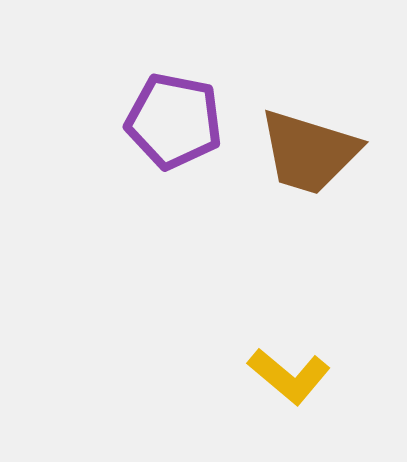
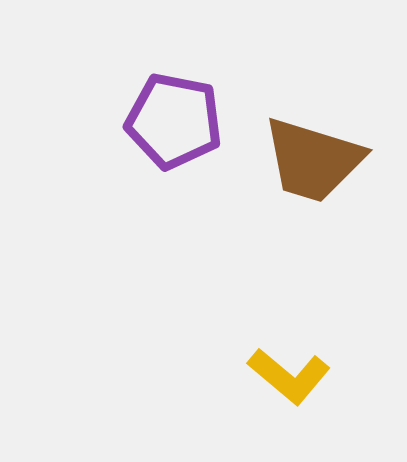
brown trapezoid: moved 4 px right, 8 px down
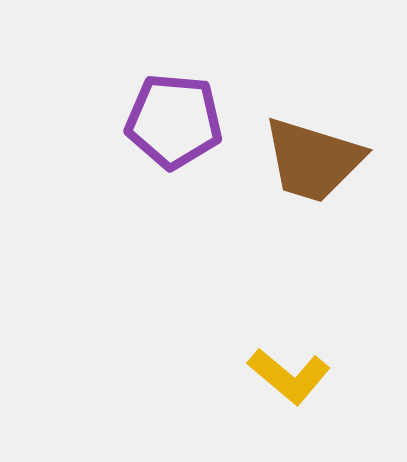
purple pentagon: rotated 6 degrees counterclockwise
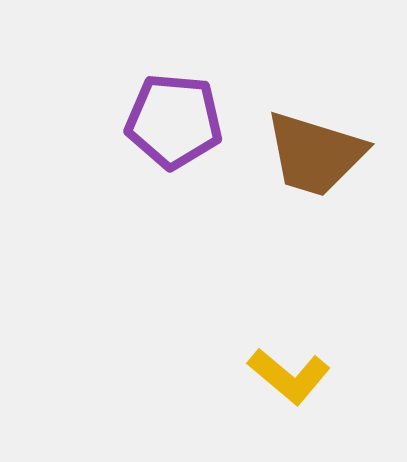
brown trapezoid: moved 2 px right, 6 px up
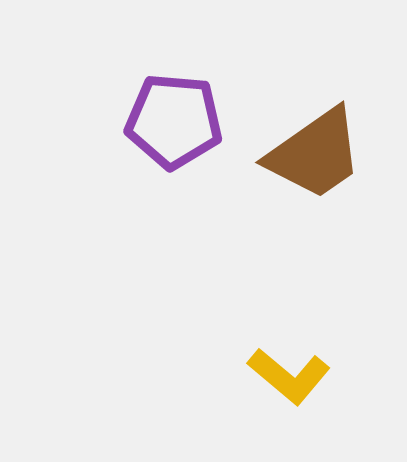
brown trapezoid: rotated 52 degrees counterclockwise
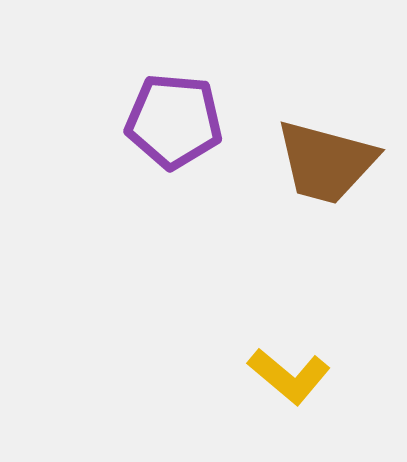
brown trapezoid: moved 11 px right, 8 px down; rotated 50 degrees clockwise
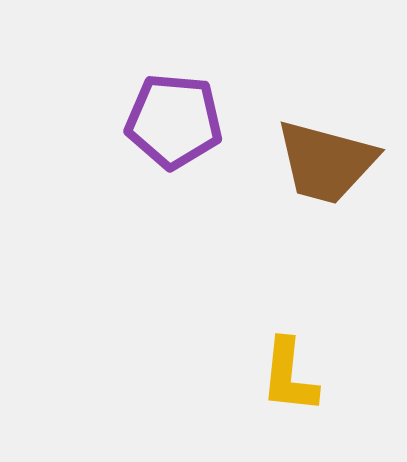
yellow L-shape: rotated 56 degrees clockwise
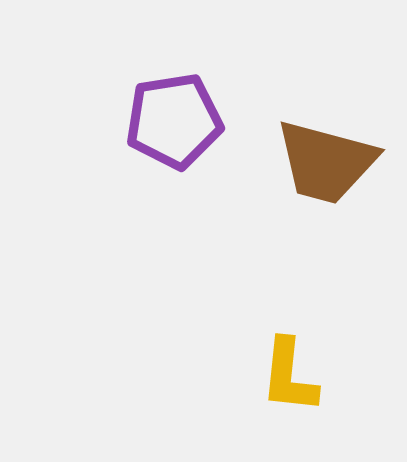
purple pentagon: rotated 14 degrees counterclockwise
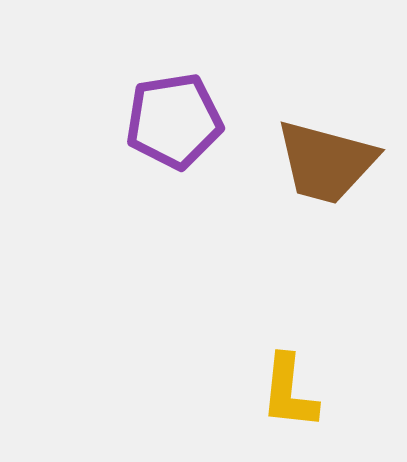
yellow L-shape: moved 16 px down
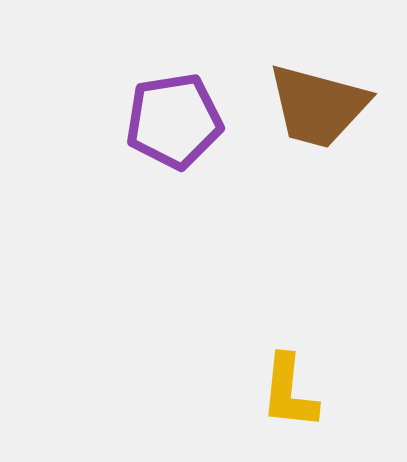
brown trapezoid: moved 8 px left, 56 px up
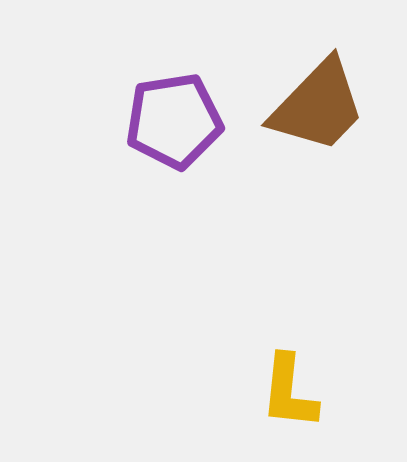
brown trapezoid: rotated 61 degrees counterclockwise
